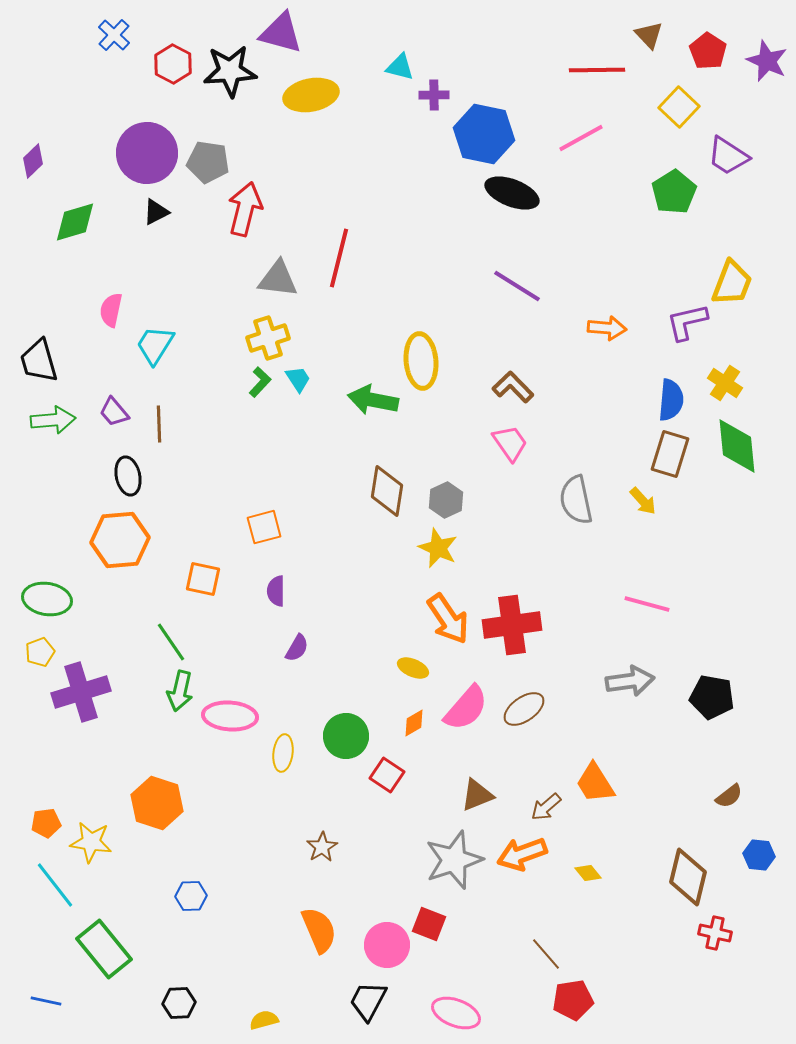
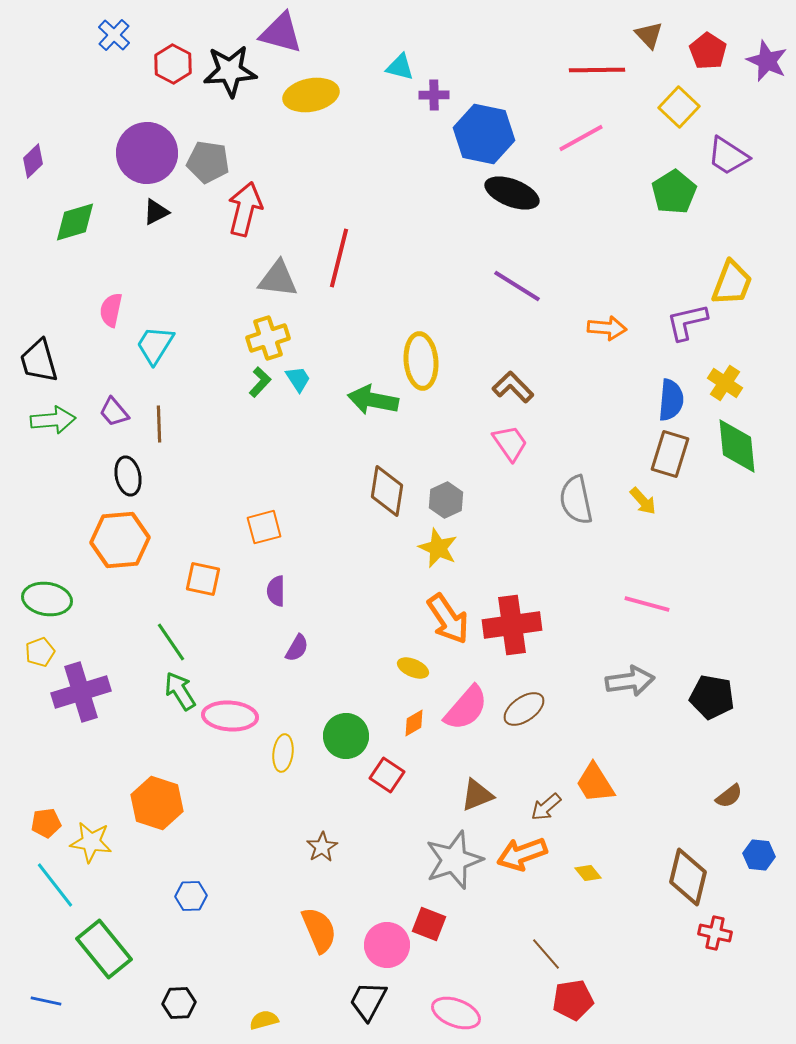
green arrow at (180, 691): rotated 135 degrees clockwise
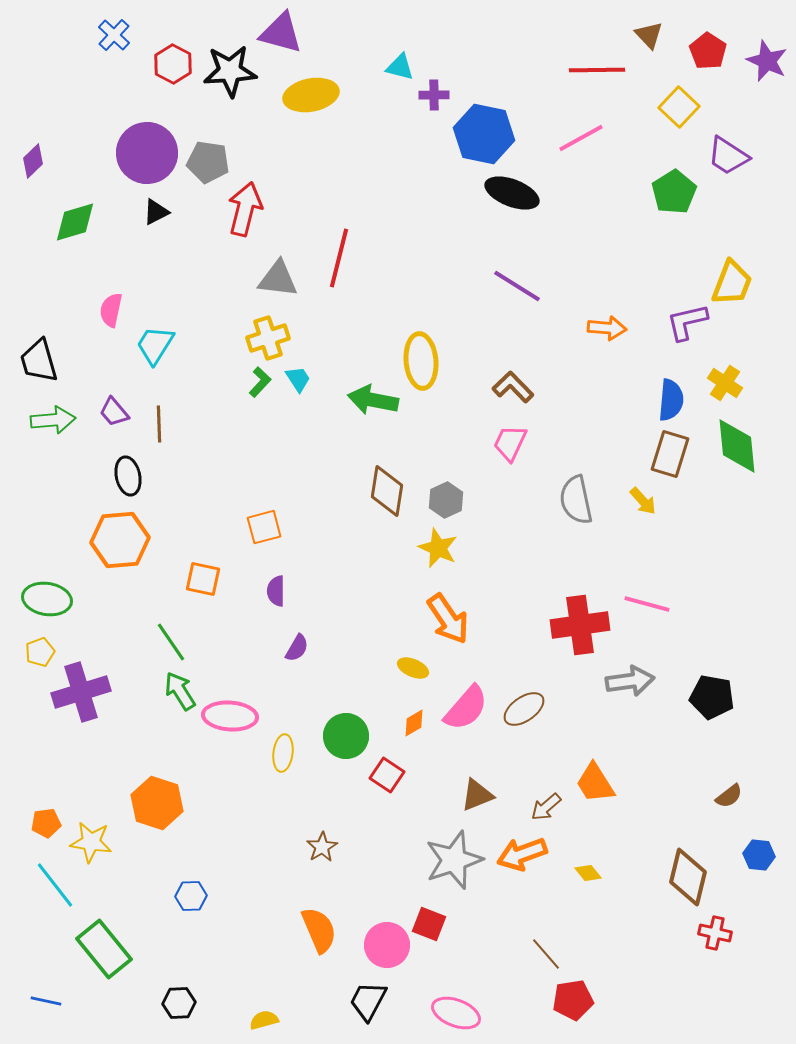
pink trapezoid at (510, 443): rotated 120 degrees counterclockwise
red cross at (512, 625): moved 68 px right
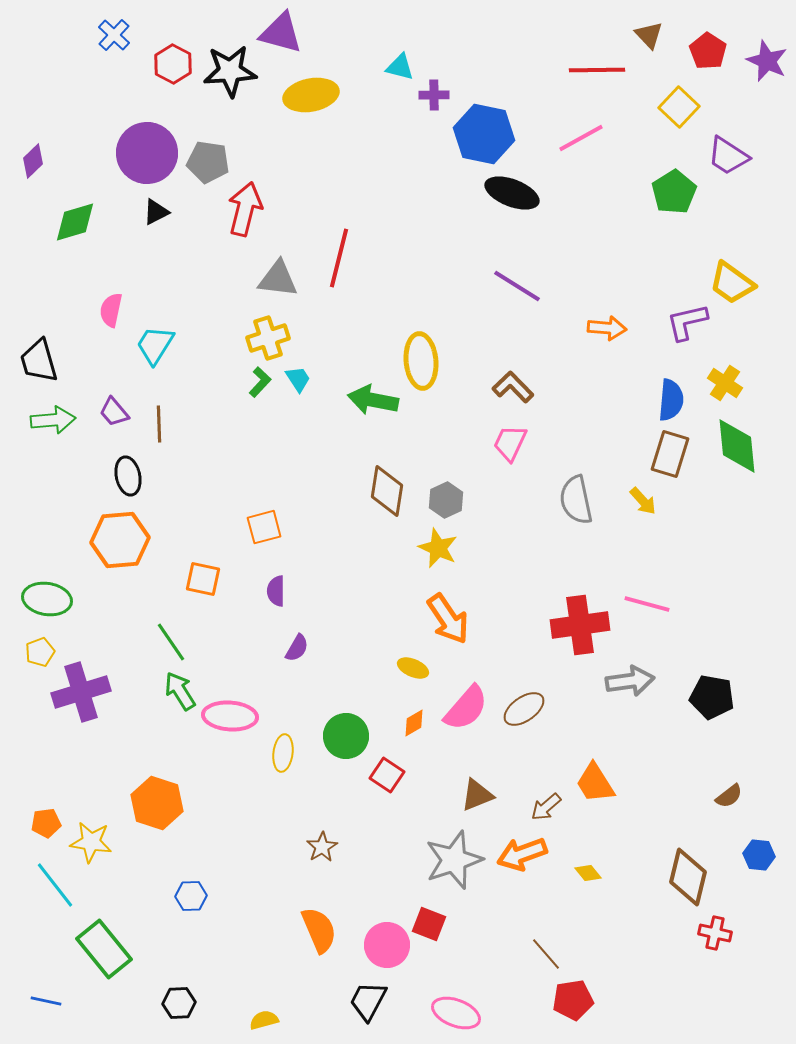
yellow trapezoid at (732, 283): rotated 105 degrees clockwise
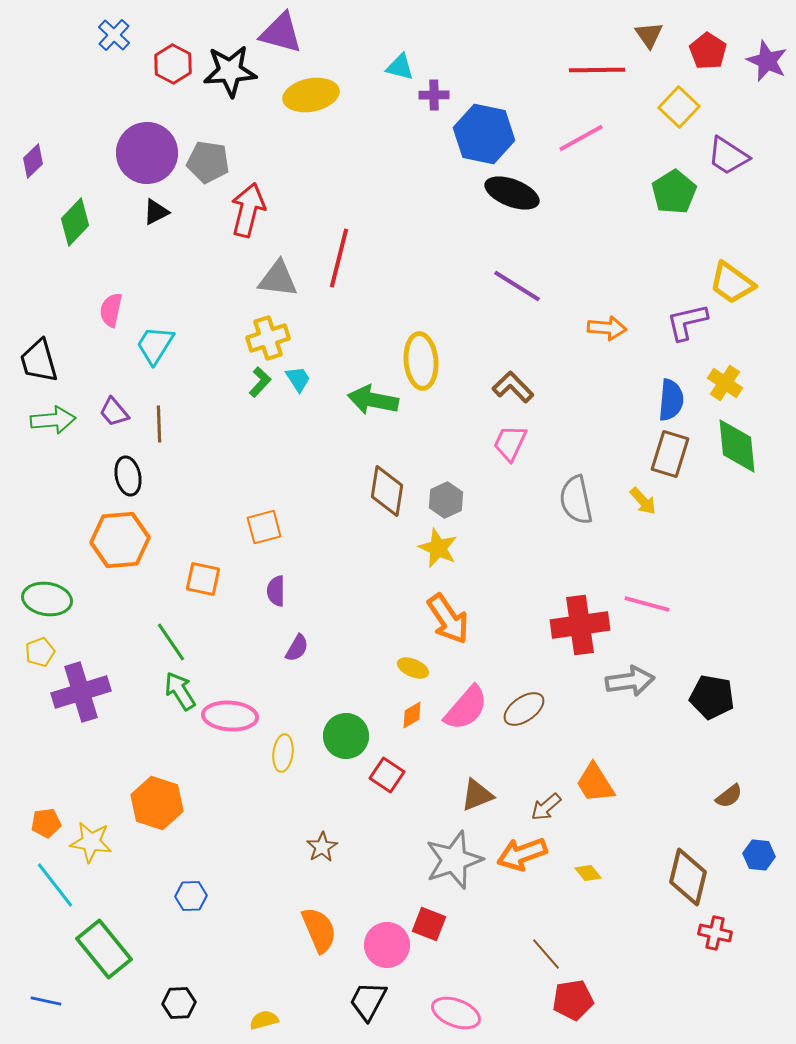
brown triangle at (649, 35): rotated 8 degrees clockwise
red arrow at (245, 209): moved 3 px right, 1 px down
green diamond at (75, 222): rotated 30 degrees counterclockwise
orange diamond at (414, 723): moved 2 px left, 8 px up
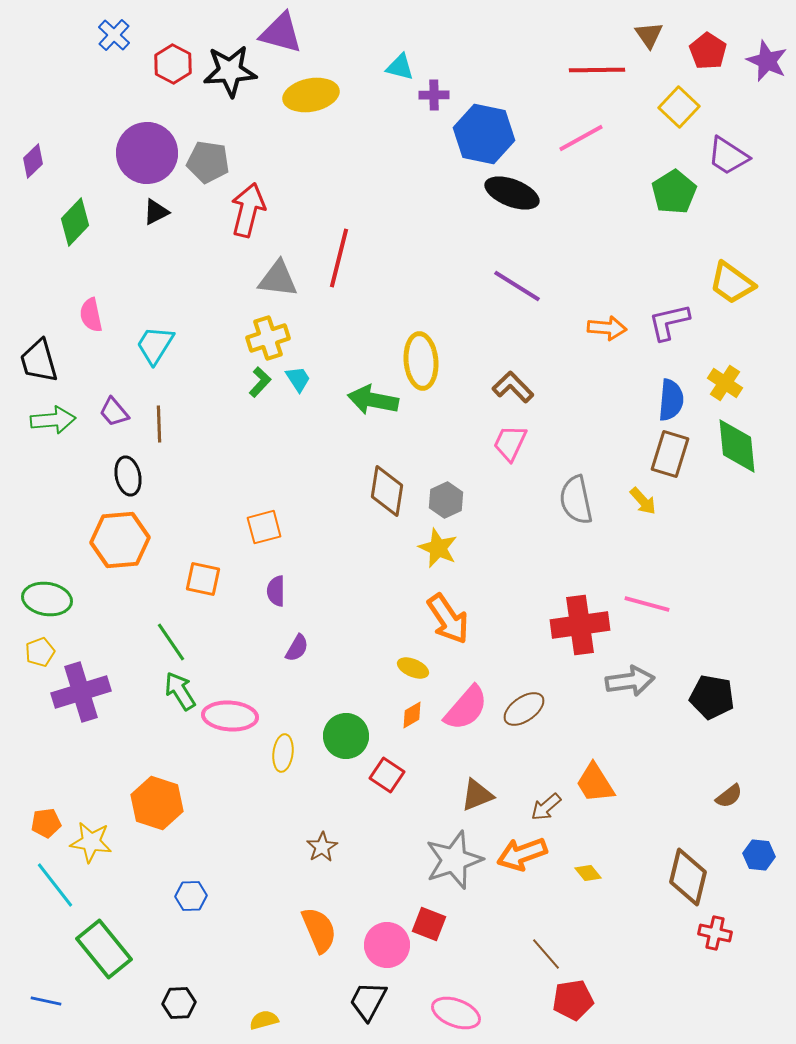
pink semicircle at (111, 310): moved 20 px left, 5 px down; rotated 24 degrees counterclockwise
purple L-shape at (687, 322): moved 18 px left
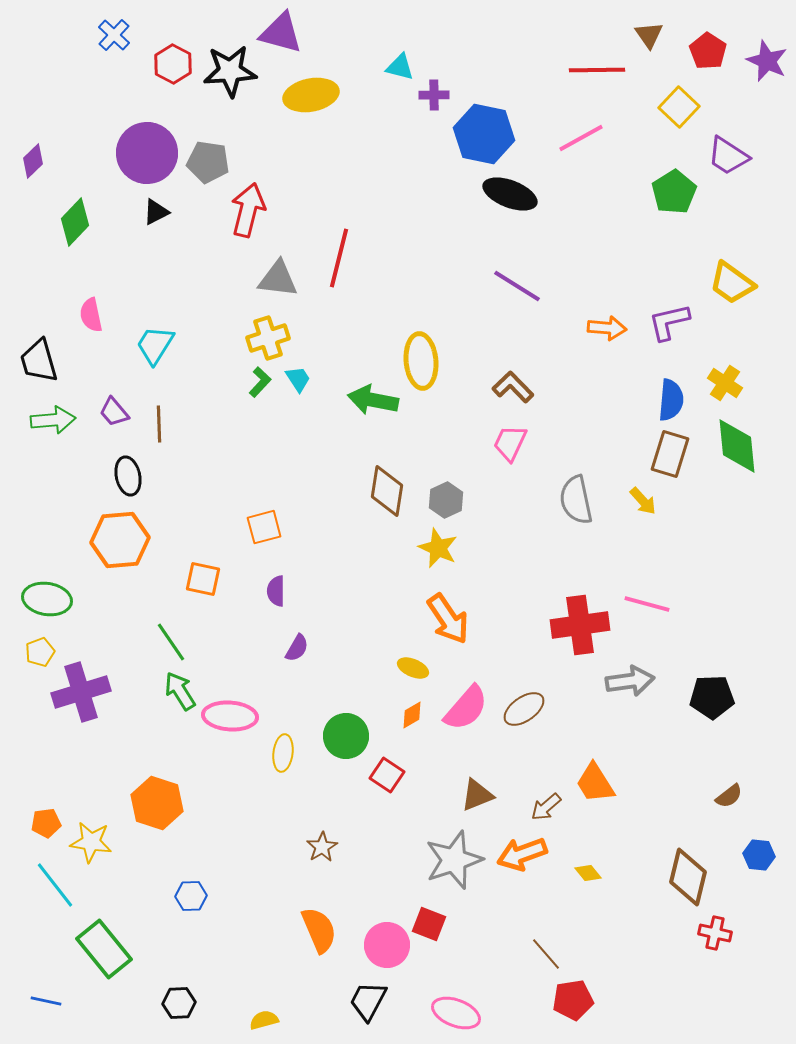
black ellipse at (512, 193): moved 2 px left, 1 px down
black pentagon at (712, 697): rotated 12 degrees counterclockwise
